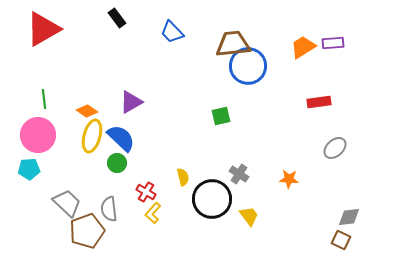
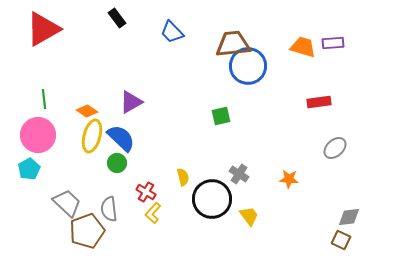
orange trapezoid: rotated 48 degrees clockwise
cyan pentagon: rotated 25 degrees counterclockwise
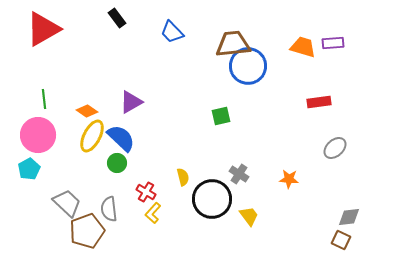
yellow ellipse: rotated 12 degrees clockwise
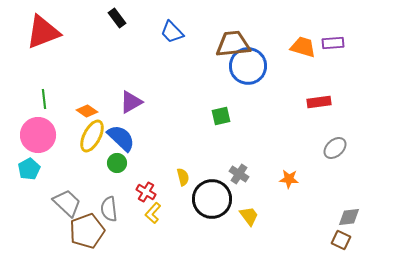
red triangle: moved 3 px down; rotated 9 degrees clockwise
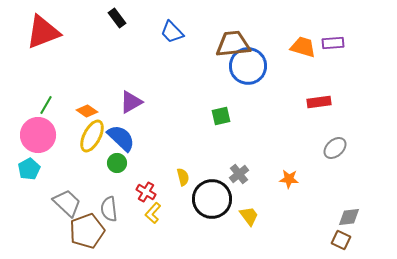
green line: moved 2 px right, 6 px down; rotated 36 degrees clockwise
gray cross: rotated 18 degrees clockwise
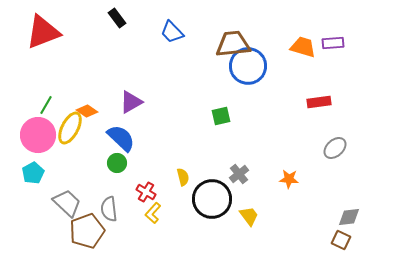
yellow ellipse: moved 22 px left, 8 px up
cyan pentagon: moved 4 px right, 4 px down
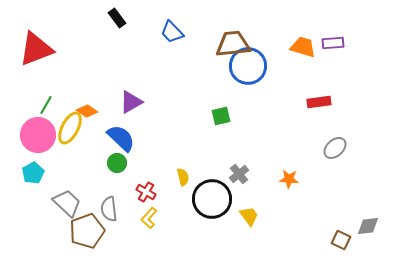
red triangle: moved 7 px left, 17 px down
yellow L-shape: moved 4 px left, 5 px down
gray diamond: moved 19 px right, 9 px down
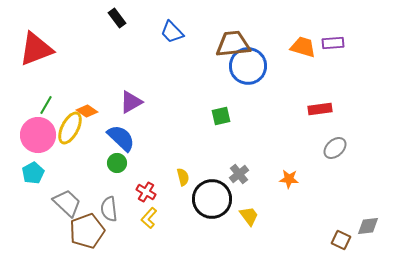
red rectangle: moved 1 px right, 7 px down
